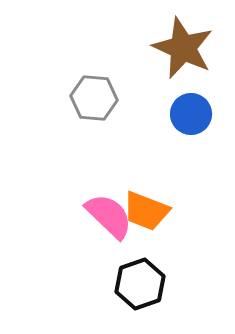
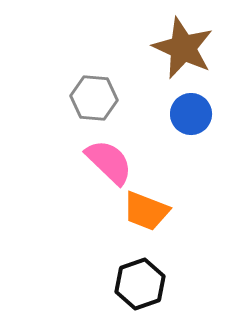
pink semicircle: moved 54 px up
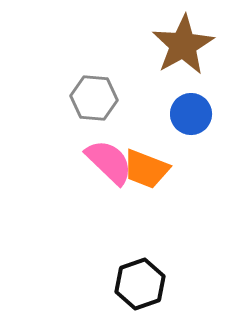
brown star: moved 3 px up; rotated 18 degrees clockwise
orange trapezoid: moved 42 px up
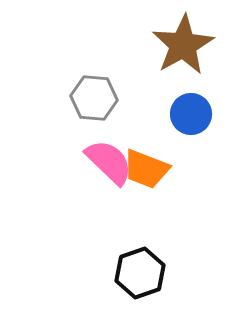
black hexagon: moved 11 px up
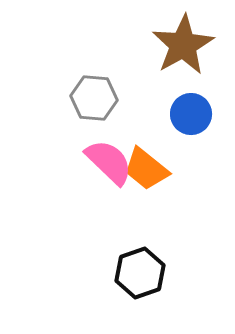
orange trapezoid: rotated 18 degrees clockwise
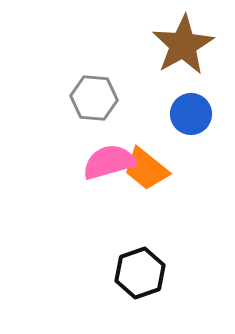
pink semicircle: rotated 60 degrees counterclockwise
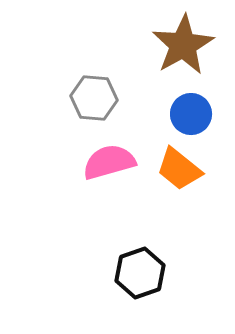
orange trapezoid: moved 33 px right
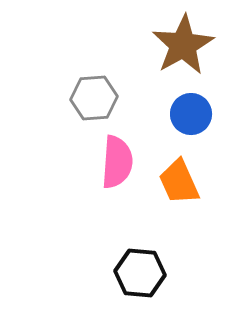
gray hexagon: rotated 9 degrees counterclockwise
pink semicircle: moved 8 px right; rotated 110 degrees clockwise
orange trapezoid: moved 13 px down; rotated 27 degrees clockwise
black hexagon: rotated 24 degrees clockwise
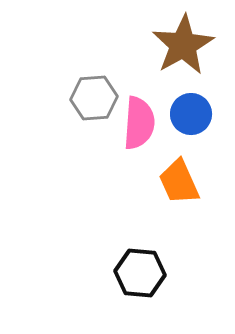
pink semicircle: moved 22 px right, 39 px up
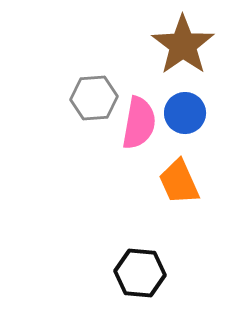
brown star: rotated 6 degrees counterclockwise
blue circle: moved 6 px left, 1 px up
pink semicircle: rotated 6 degrees clockwise
